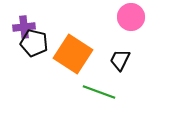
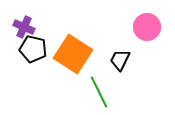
pink circle: moved 16 px right, 10 px down
purple cross: rotated 30 degrees clockwise
black pentagon: moved 1 px left, 6 px down
green line: rotated 44 degrees clockwise
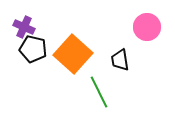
orange square: rotated 9 degrees clockwise
black trapezoid: rotated 35 degrees counterclockwise
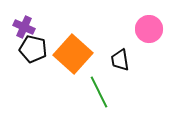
pink circle: moved 2 px right, 2 px down
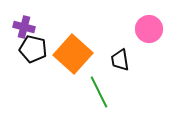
purple cross: rotated 10 degrees counterclockwise
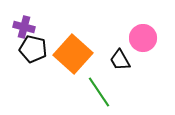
pink circle: moved 6 px left, 9 px down
black trapezoid: rotated 20 degrees counterclockwise
green line: rotated 8 degrees counterclockwise
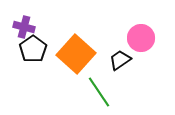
pink circle: moved 2 px left
black pentagon: rotated 24 degrees clockwise
orange square: moved 3 px right
black trapezoid: rotated 85 degrees clockwise
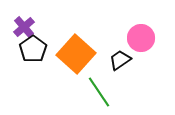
purple cross: rotated 35 degrees clockwise
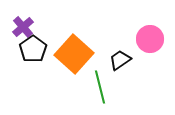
purple cross: moved 1 px left
pink circle: moved 9 px right, 1 px down
orange square: moved 2 px left
green line: moved 1 px right, 5 px up; rotated 20 degrees clockwise
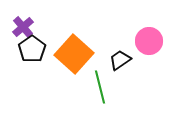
pink circle: moved 1 px left, 2 px down
black pentagon: moved 1 px left
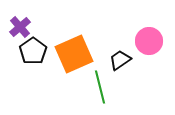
purple cross: moved 3 px left
black pentagon: moved 1 px right, 2 px down
orange square: rotated 24 degrees clockwise
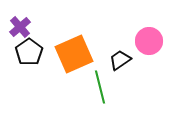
black pentagon: moved 4 px left, 1 px down
